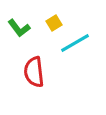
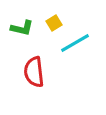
green L-shape: moved 3 px right; rotated 40 degrees counterclockwise
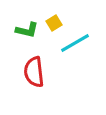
green L-shape: moved 5 px right, 2 px down
